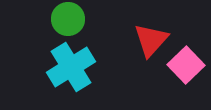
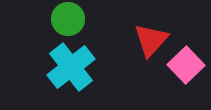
cyan cross: rotated 6 degrees counterclockwise
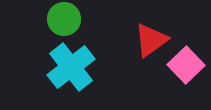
green circle: moved 4 px left
red triangle: rotated 12 degrees clockwise
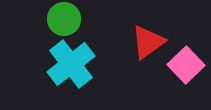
red triangle: moved 3 px left, 2 px down
cyan cross: moved 3 px up
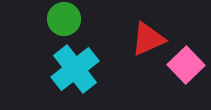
red triangle: moved 3 px up; rotated 12 degrees clockwise
cyan cross: moved 4 px right, 5 px down
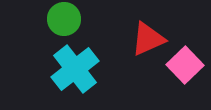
pink square: moved 1 px left
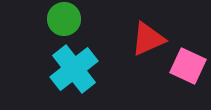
pink square: moved 3 px right, 1 px down; rotated 21 degrees counterclockwise
cyan cross: moved 1 px left
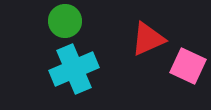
green circle: moved 1 px right, 2 px down
cyan cross: rotated 15 degrees clockwise
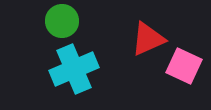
green circle: moved 3 px left
pink square: moved 4 px left
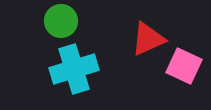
green circle: moved 1 px left
cyan cross: rotated 6 degrees clockwise
